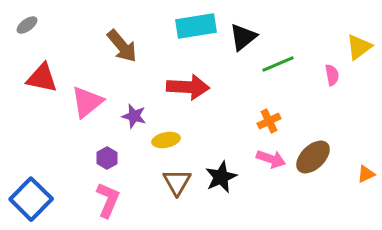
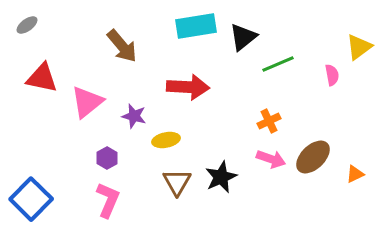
orange triangle: moved 11 px left
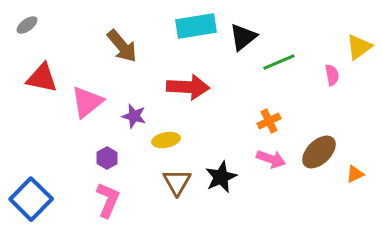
green line: moved 1 px right, 2 px up
brown ellipse: moved 6 px right, 5 px up
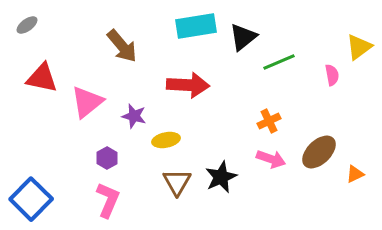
red arrow: moved 2 px up
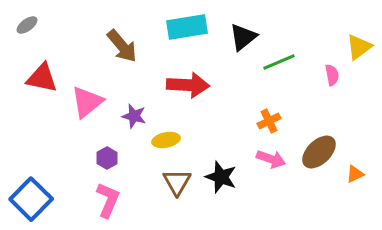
cyan rectangle: moved 9 px left, 1 px down
black star: rotated 28 degrees counterclockwise
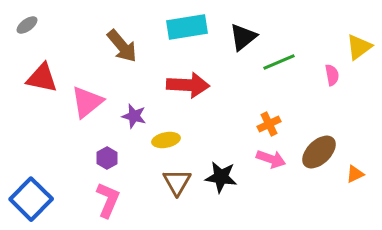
orange cross: moved 3 px down
black star: rotated 12 degrees counterclockwise
